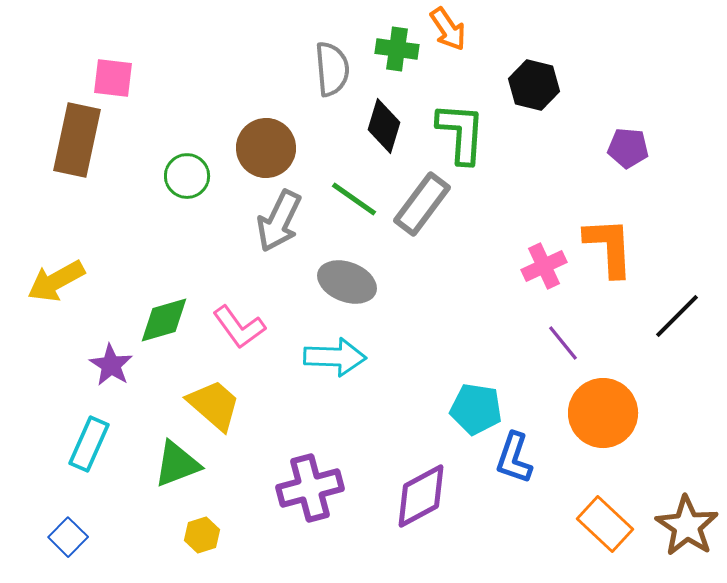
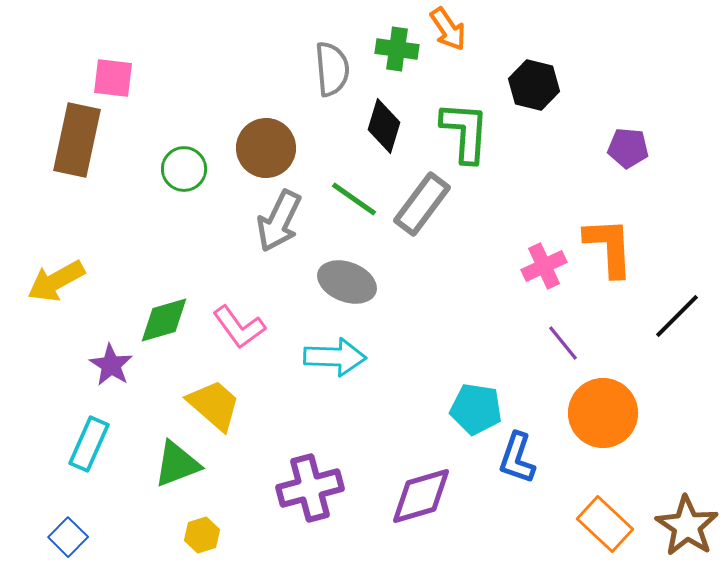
green L-shape: moved 4 px right, 1 px up
green circle: moved 3 px left, 7 px up
blue L-shape: moved 3 px right
purple diamond: rotated 12 degrees clockwise
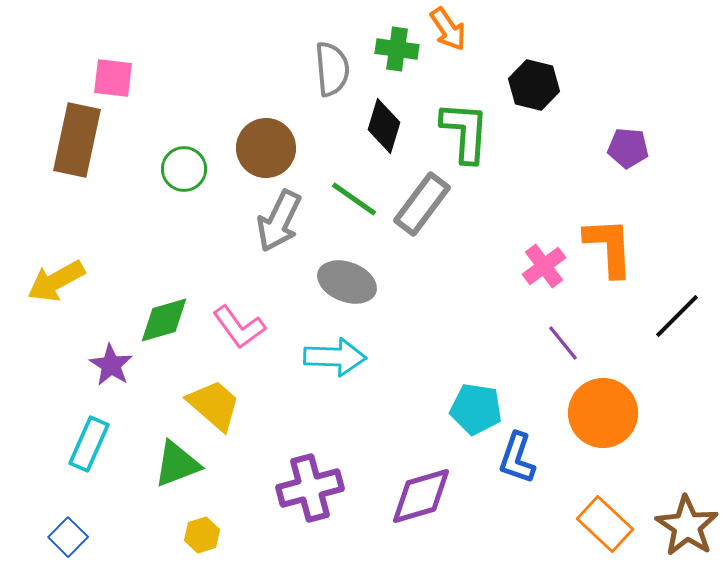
pink cross: rotated 12 degrees counterclockwise
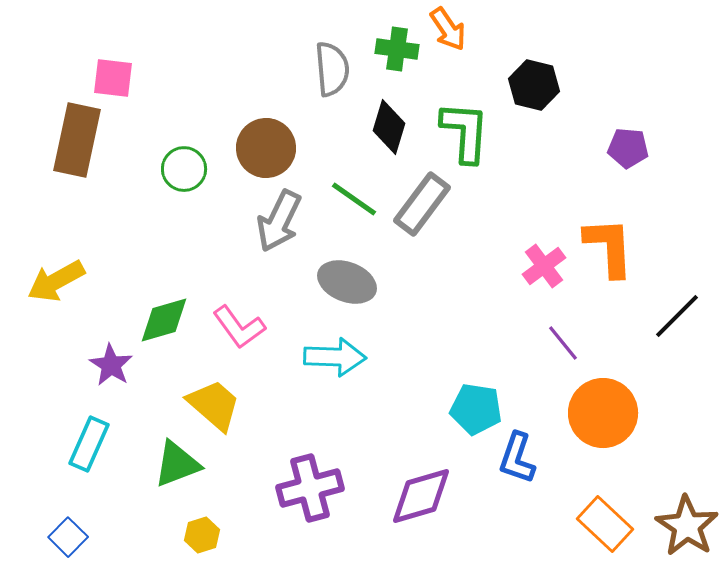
black diamond: moved 5 px right, 1 px down
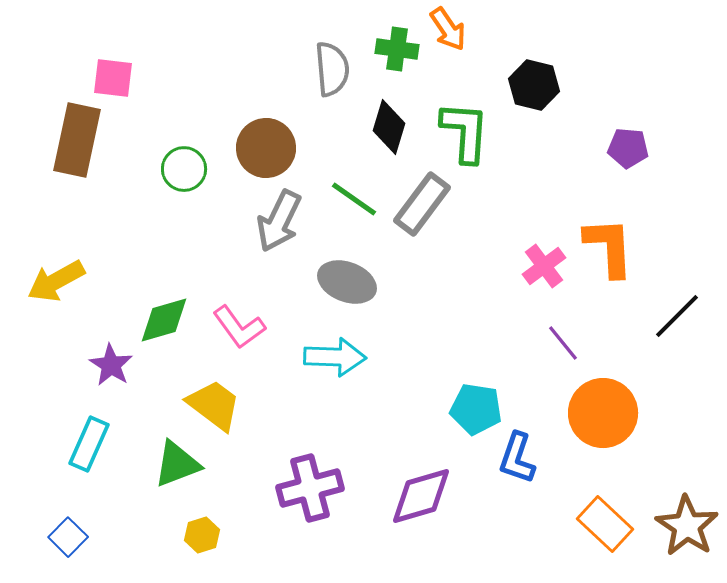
yellow trapezoid: rotated 4 degrees counterclockwise
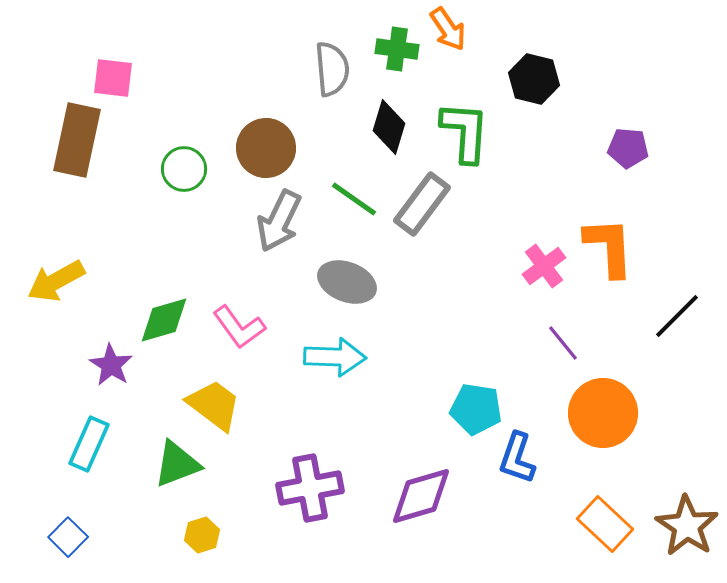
black hexagon: moved 6 px up
purple cross: rotated 4 degrees clockwise
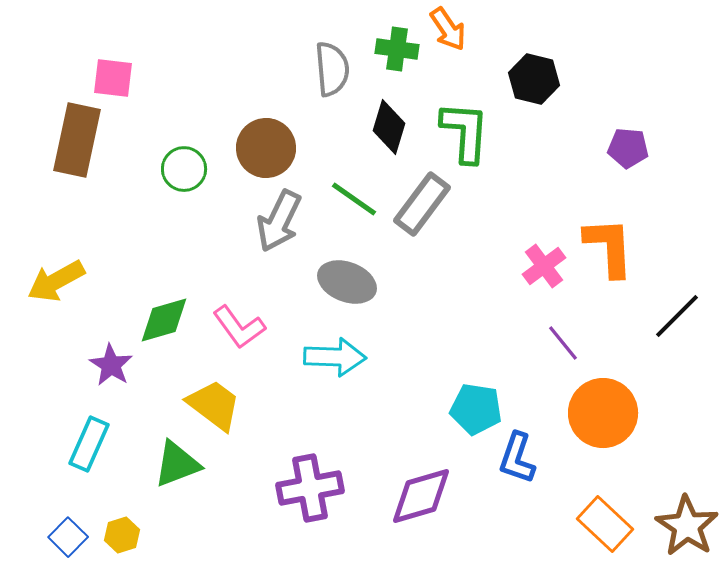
yellow hexagon: moved 80 px left
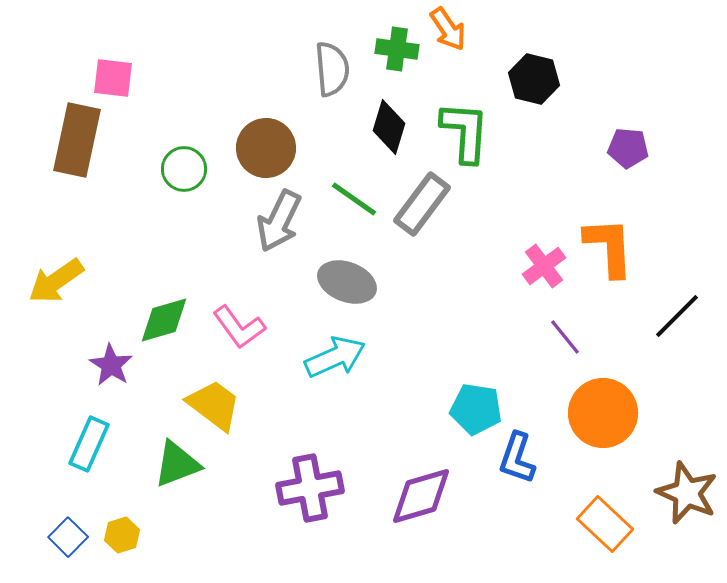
yellow arrow: rotated 6 degrees counterclockwise
purple line: moved 2 px right, 6 px up
cyan arrow: rotated 26 degrees counterclockwise
brown star: moved 33 px up; rotated 10 degrees counterclockwise
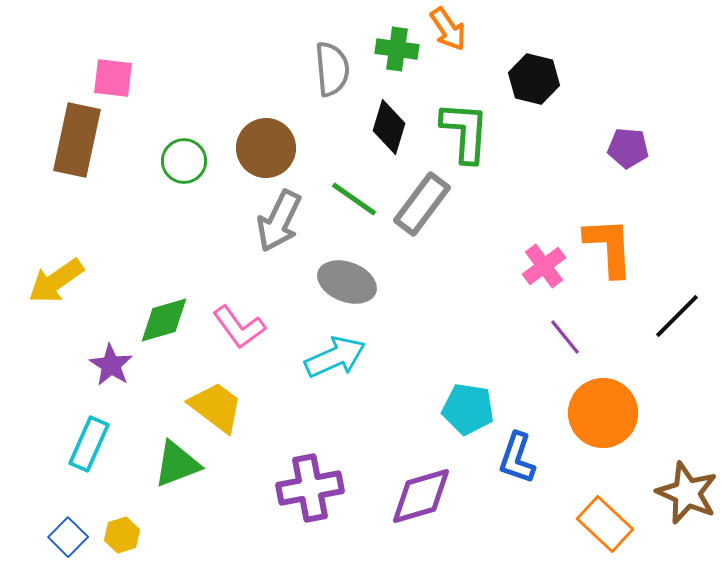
green circle: moved 8 px up
yellow trapezoid: moved 2 px right, 2 px down
cyan pentagon: moved 8 px left
